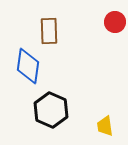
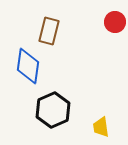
brown rectangle: rotated 16 degrees clockwise
black hexagon: moved 2 px right; rotated 12 degrees clockwise
yellow trapezoid: moved 4 px left, 1 px down
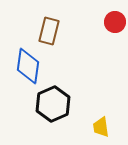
black hexagon: moved 6 px up
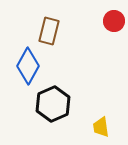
red circle: moved 1 px left, 1 px up
blue diamond: rotated 21 degrees clockwise
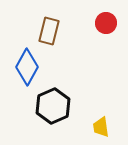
red circle: moved 8 px left, 2 px down
blue diamond: moved 1 px left, 1 px down
black hexagon: moved 2 px down
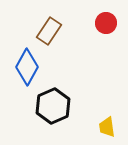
brown rectangle: rotated 20 degrees clockwise
yellow trapezoid: moved 6 px right
